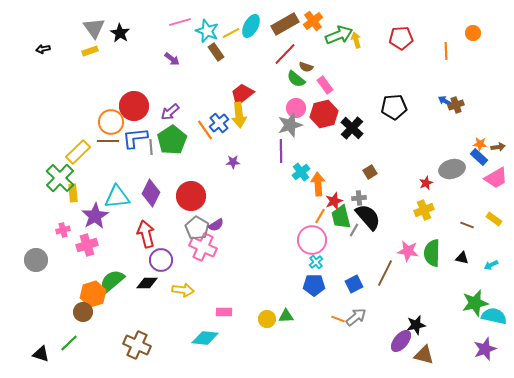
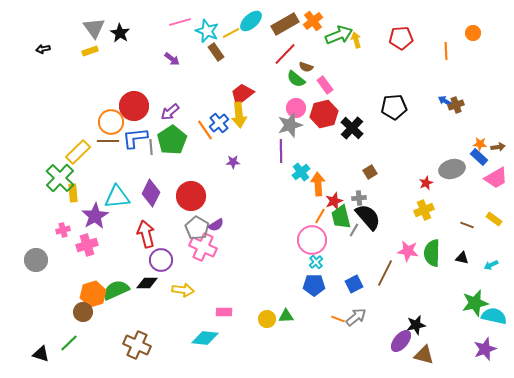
cyan ellipse at (251, 26): moved 5 px up; rotated 20 degrees clockwise
green semicircle at (112, 281): moved 4 px right, 9 px down; rotated 16 degrees clockwise
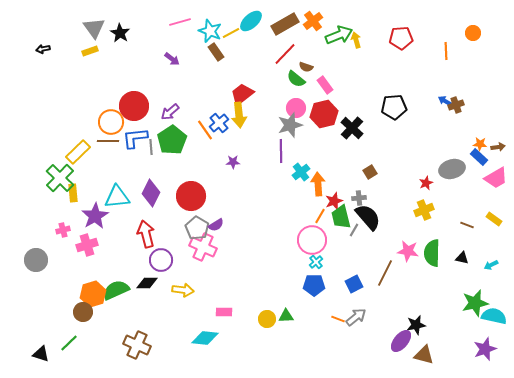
cyan star at (207, 31): moved 3 px right
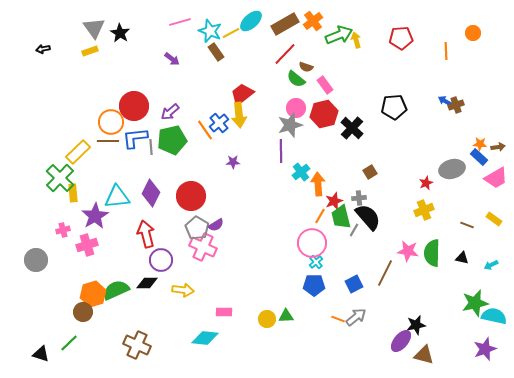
green pentagon at (172, 140): rotated 20 degrees clockwise
pink circle at (312, 240): moved 3 px down
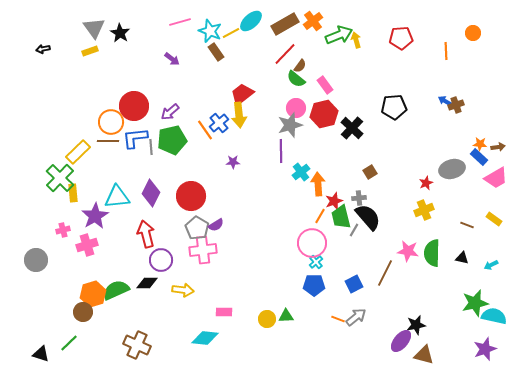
brown semicircle at (306, 67): moved 6 px left, 1 px up; rotated 72 degrees counterclockwise
pink cross at (203, 247): moved 3 px down; rotated 32 degrees counterclockwise
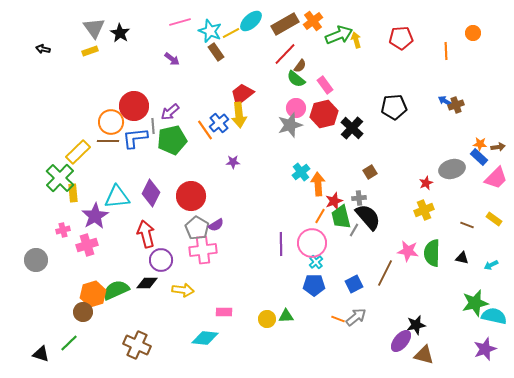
black arrow at (43, 49): rotated 24 degrees clockwise
gray line at (151, 147): moved 2 px right, 21 px up
purple line at (281, 151): moved 93 px down
pink trapezoid at (496, 178): rotated 15 degrees counterclockwise
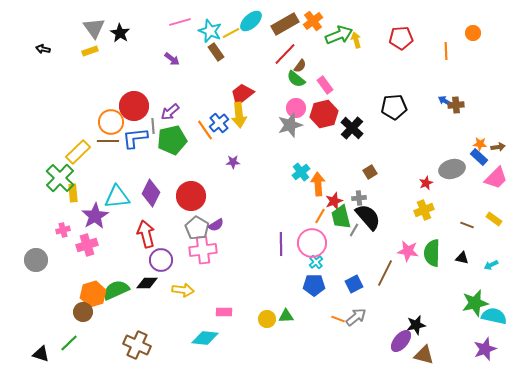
brown cross at (456, 105): rotated 14 degrees clockwise
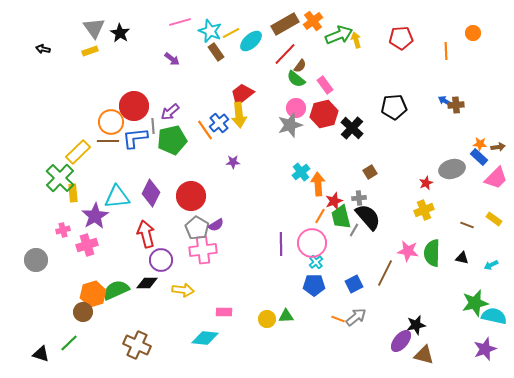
cyan ellipse at (251, 21): moved 20 px down
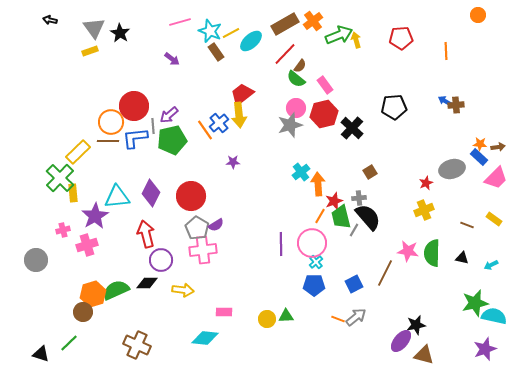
orange circle at (473, 33): moved 5 px right, 18 px up
black arrow at (43, 49): moved 7 px right, 29 px up
purple arrow at (170, 112): moved 1 px left, 3 px down
